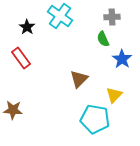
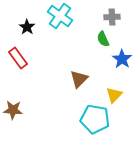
red rectangle: moved 3 px left
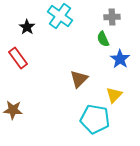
blue star: moved 2 px left
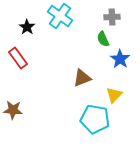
brown triangle: moved 3 px right, 1 px up; rotated 24 degrees clockwise
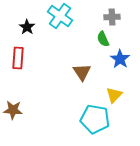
red rectangle: rotated 40 degrees clockwise
brown triangle: moved 6 px up; rotated 42 degrees counterclockwise
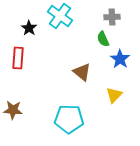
black star: moved 2 px right, 1 px down
brown triangle: rotated 18 degrees counterclockwise
cyan pentagon: moved 26 px left; rotated 8 degrees counterclockwise
